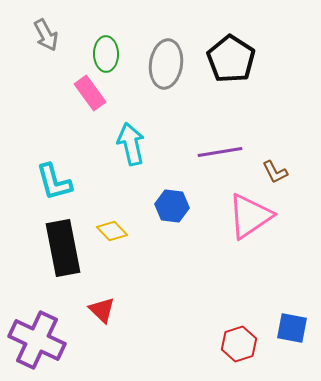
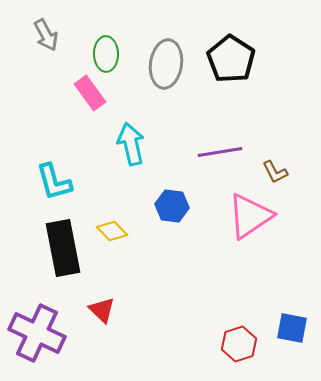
purple cross: moved 7 px up
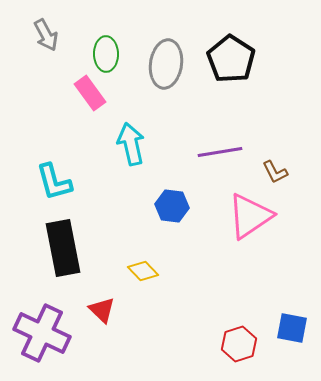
yellow diamond: moved 31 px right, 40 px down
purple cross: moved 5 px right
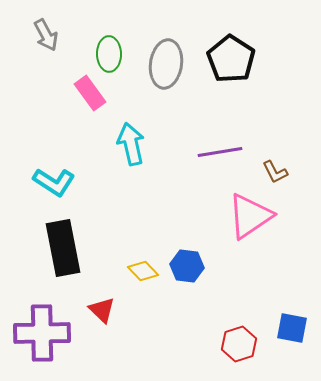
green ellipse: moved 3 px right
cyan L-shape: rotated 42 degrees counterclockwise
blue hexagon: moved 15 px right, 60 px down
purple cross: rotated 26 degrees counterclockwise
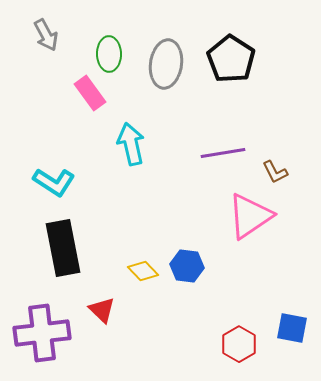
purple line: moved 3 px right, 1 px down
purple cross: rotated 6 degrees counterclockwise
red hexagon: rotated 12 degrees counterclockwise
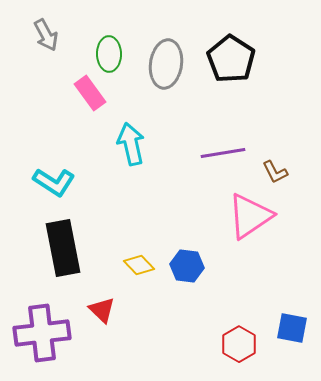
yellow diamond: moved 4 px left, 6 px up
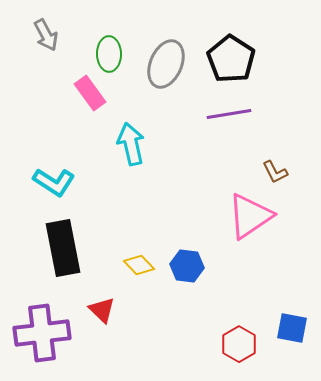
gray ellipse: rotated 15 degrees clockwise
purple line: moved 6 px right, 39 px up
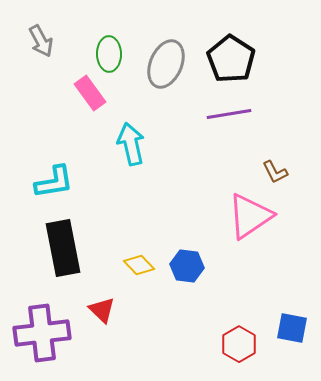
gray arrow: moved 5 px left, 6 px down
cyan L-shape: rotated 42 degrees counterclockwise
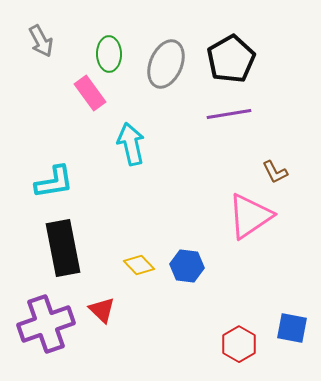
black pentagon: rotated 9 degrees clockwise
purple cross: moved 4 px right, 9 px up; rotated 12 degrees counterclockwise
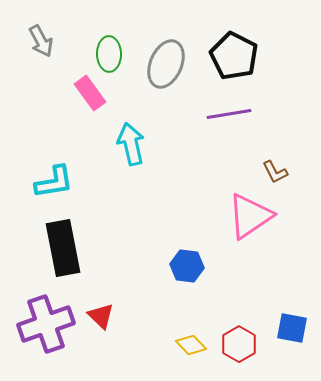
black pentagon: moved 3 px right, 3 px up; rotated 15 degrees counterclockwise
yellow diamond: moved 52 px right, 80 px down
red triangle: moved 1 px left, 6 px down
